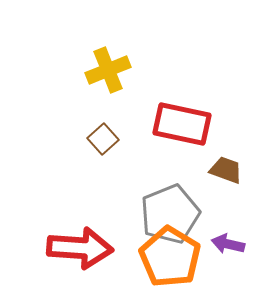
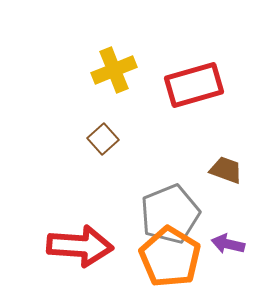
yellow cross: moved 6 px right
red rectangle: moved 12 px right, 39 px up; rotated 28 degrees counterclockwise
red arrow: moved 2 px up
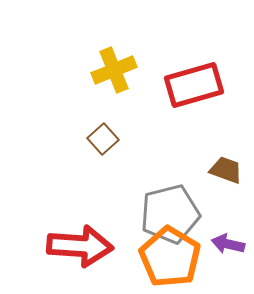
gray pentagon: rotated 8 degrees clockwise
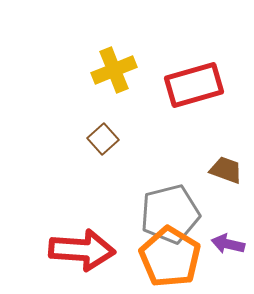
red arrow: moved 2 px right, 4 px down
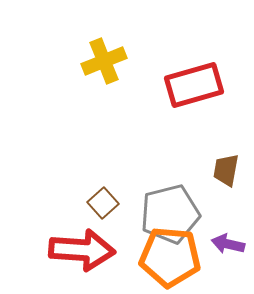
yellow cross: moved 10 px left, 9 px up
brown square: moved 64 px down
brown trapezoid: rotated 100 degrees counterclockwise
orange pentagon: rotated 26 degrees counterclockwise
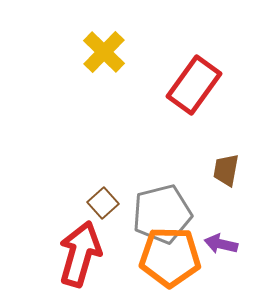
yellow cross: moved 9 px up; rotated 24 degrees counterclockwise
red rectangle: rotated 38 degrees counterclockwise
gray pentagon: moved 8 px left
purple arrow: moved 7 px left
red arrow: moved 2 px left, 4 px down; rotated 78 degrees counterclockwise
orange pentagon: rotated 4 degrees counterclockwise
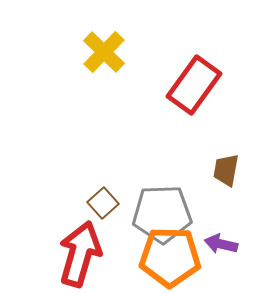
gray pentagon: rotated 12 degrees clockwise
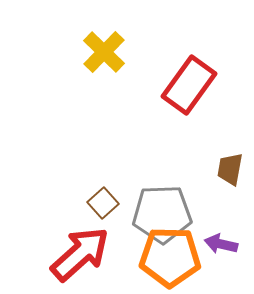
red rectangle: moved 5 px left
brown trapezoid: moved 4 px right, 1 px up
red arrow: rotated 32 degrees clockwise
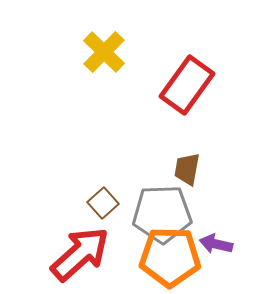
red rectangle: moved 2 px left
brown trapezoid: moved 43 px left
purple arrow: moved 5 px left
